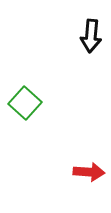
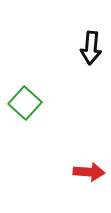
black arrow: moved 12 px down
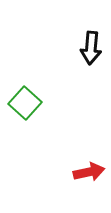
red arrow: rotated 16 degrees counterclockwise
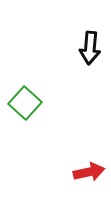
black arrow: moved 1 px left
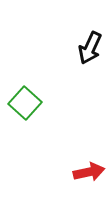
black arrow: rotated 20 degrees clockwise
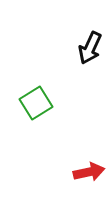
green square: moved 11 px right; rotated 16 degrees clockwise
